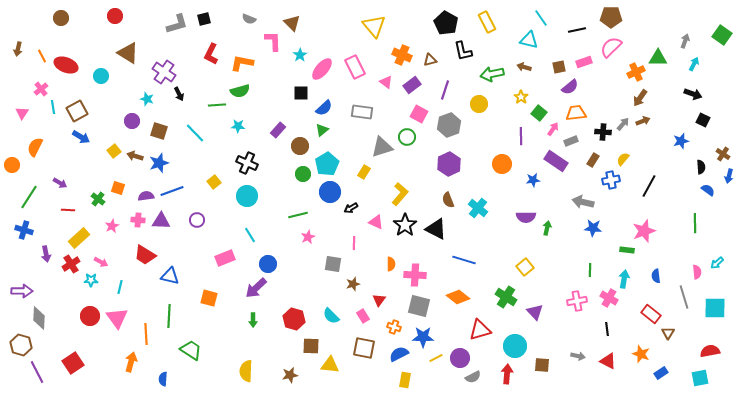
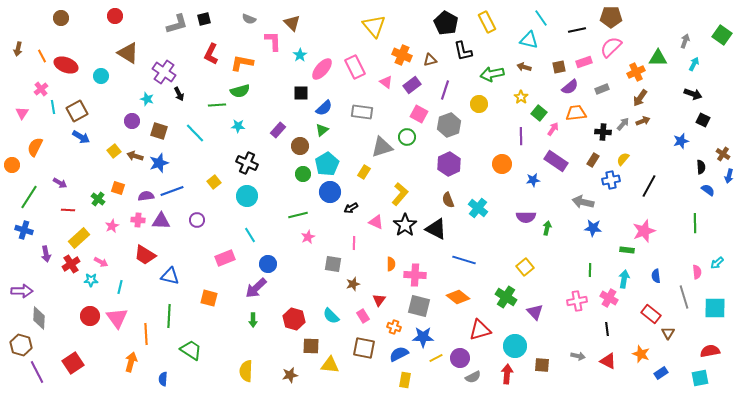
gray rectangle at (571, 141): moved 31 px right, 52 px up
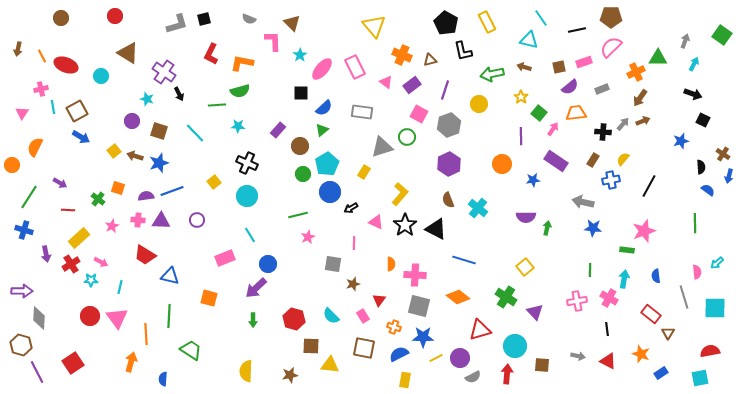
pink cross at (41, 89): rotated 24 degrees clockwise
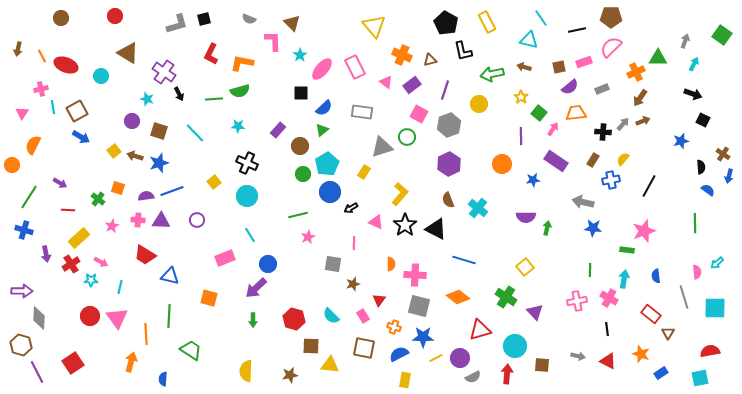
green line at (217, 105): moved 3 px left, 6 px up
orange semicircle at (35, 147): moved 2 px left, 2 px up
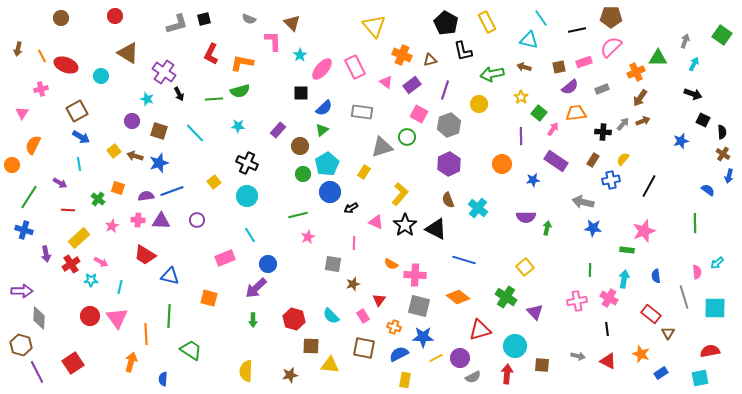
cyan line at (53, 107): moved 26 px right, 57 px down
black semicircle at (701, 167): moved 21 px right, 35 px up
orange semicircle at (391, 264): rotated 120 degrees clockwise
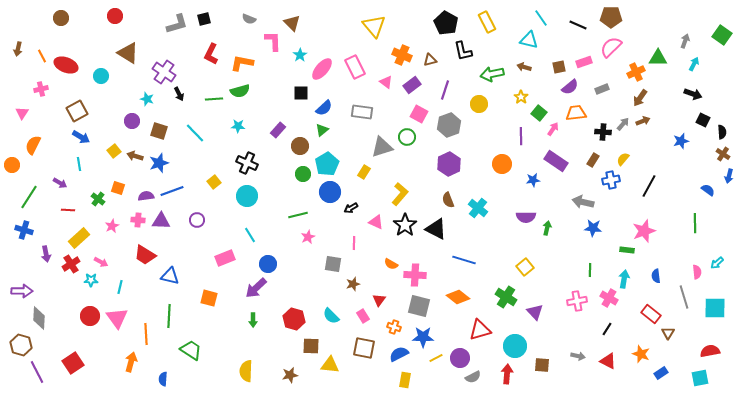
black line at (577, 30): moved 1 px right, 5 px up; rotated 36 degrees clockwise
black line at (607, 329): rotated 40 degrees clockwise
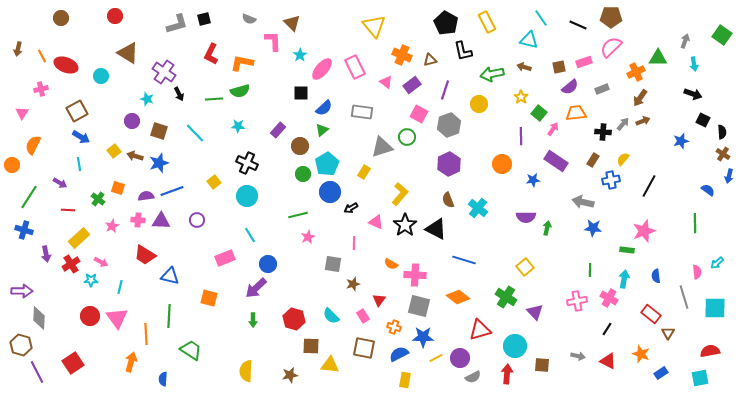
cyan arrow at (694, 64): rotated 144 degrees clockwise
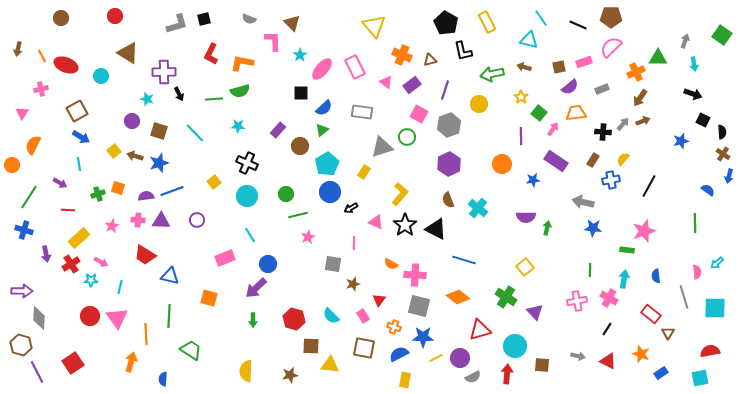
purple cross at (164, 72): rotated 35 degrees counterclockwise
green circle at (303, 174): moved 17 px left, 20 px down
green cross at (98, 199): moved 5 px up; rotated 32 degrees clockwise
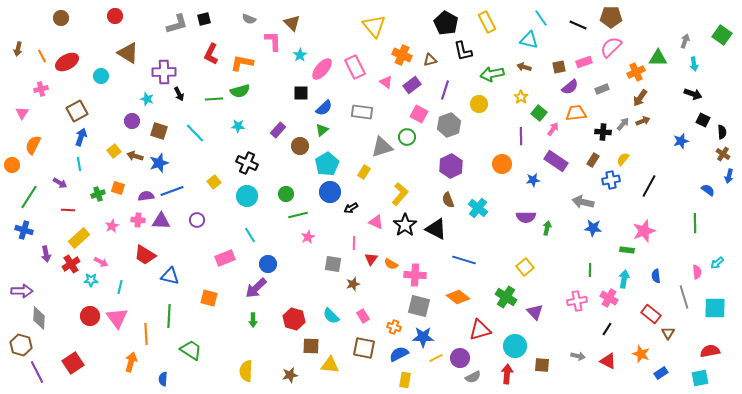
red ellipse at (66, 65): moved 1 px right, 3 px up; rotated 50 degrees counterclockwise
blue arrow at (81, 137): rotated 102 degrees counterclockwise
purple hexagon at (449, 164): moved 2 px right, 2 px down
red triangle at (379, 300): moved 8 px left, 41 px up
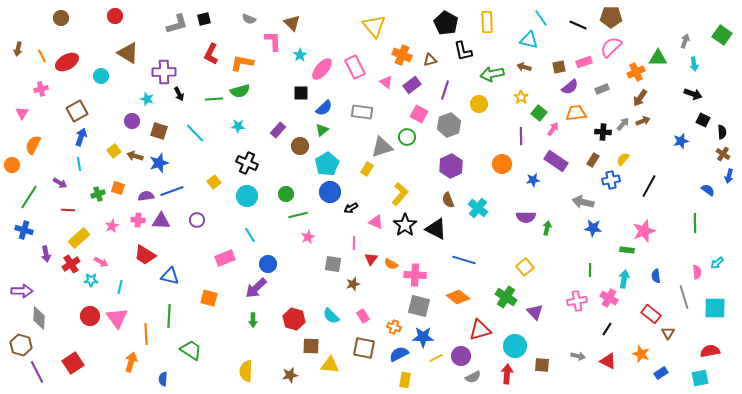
yellow rectangle at (487, 22): rotated 25 degrees clockwise
yellow rectangle at (364, 172): moved 3 px right, 3 px up
purple circle at (460, 358): moved 1 px right, 2 px up
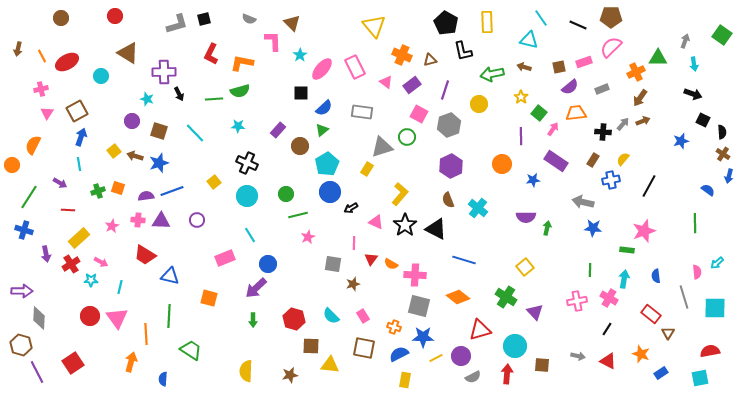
pink triangle at (22, 113): moved 25 px right
green cross at (98, 194): moved 3 px up
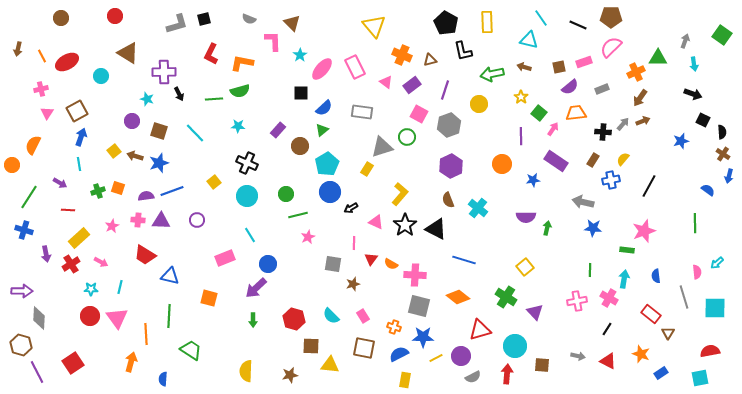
cyan star at (91, 280): moved 9 px down
